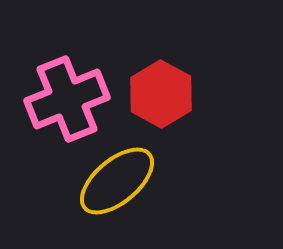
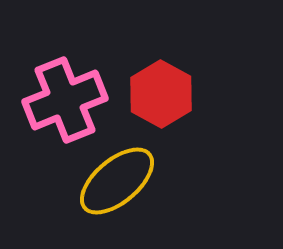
pink cross: moved 2 px left, 1 px down
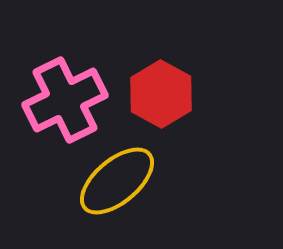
pink cross: rotated 4 degrees counterclockwise
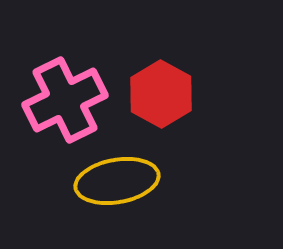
yellow ellipse: rotated 30 degrees clockwise
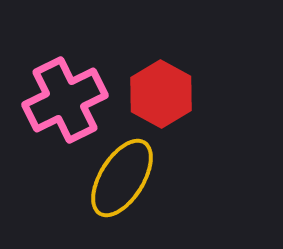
yellow ellipse: moved 5 px right, 3 px up; rotated 48 degrees counterclockwise
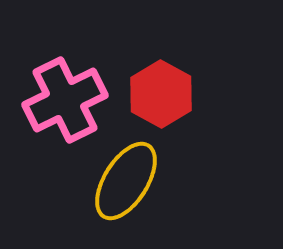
yellow ellipse: moved 4 px right, 3 px down
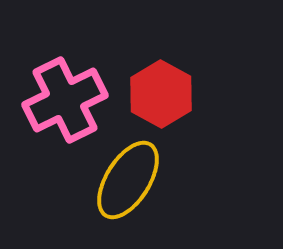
yellow ellipse: moved 2 px right, 1 px up
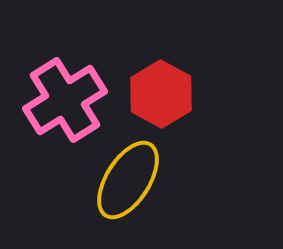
pink cross: rotated 6 degrees counterclockwise
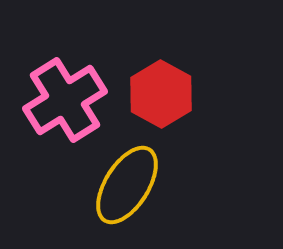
yellow ellipse: moved 1 px left, 5 px down
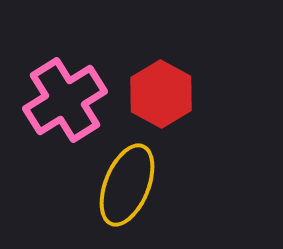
yellow ellipse: rotated 10 degrees counterclockwise
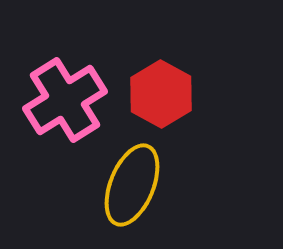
yellow ellipse: moved 5 px right
